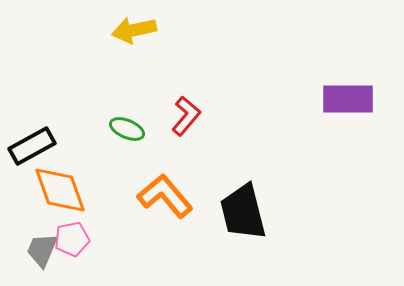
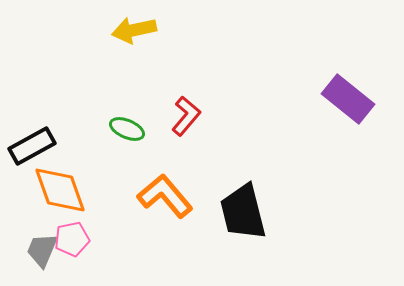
purple rectangle: rotated 39 degrees clockwise
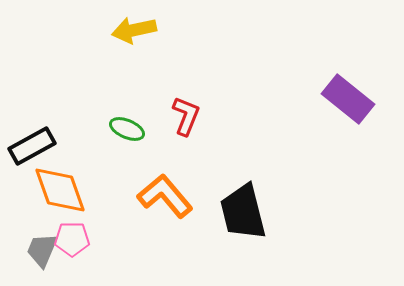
red L-shape: rotated 18 degrees counterclockwise
pink pentagon: rotated 12 degrees clockwise
